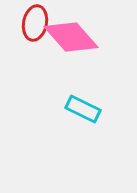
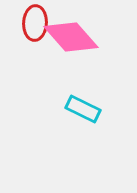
red ellipse: rotated 8 degrees counterclockwise
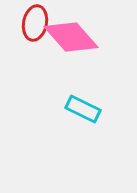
red ellipse: rotated 8 degrees clockwise
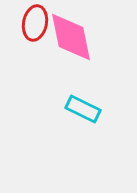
pink diamond: rotated 30 degrees clockwise
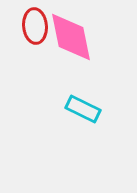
red ellipse: moved 3 px down; rotated 16 degrees counterclockwise
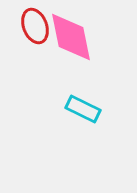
red ellipse: rotated 16 degrees counterclockwise
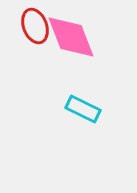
pink diamond: rotated 10 degrees counterclockwise
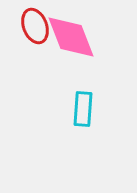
cyan rectangle: rotated 68 degrees clockwise
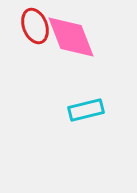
cyan rectangle: moved 3 px right, 1 px down; rotated 72 degrees clockwise
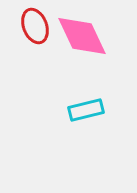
pink diamond: moved 11 px right, 1 px up; rotated 4 degrees counterclockwise
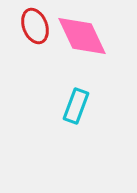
cyan rectangle: moved 10 px left, 4 px up; rotated 56 degrees counterclockwise
